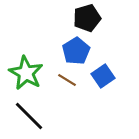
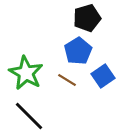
blue pentagon: moved 2 px right
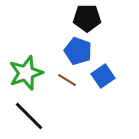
black pentagon: rotated 16 degrees clockwise
blue pentagon: rotated 20 degrees counterclockwise
green star: rotated 24 degrees clockwise
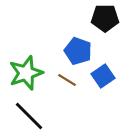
black pentagon: moved 18 px right
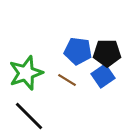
black pentagon: moved 2 px right, 35 px down
blue pentagon: rotated 12 degrees counterclockwise
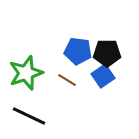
black line: rotated 20 degrees counterclockwise
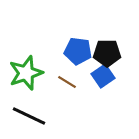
brown line: moved 2 px down
